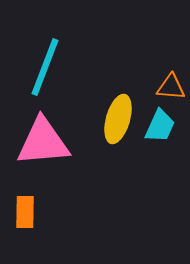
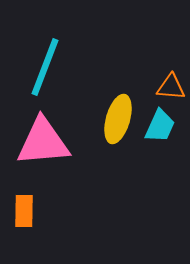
orange rectangle: moved 1 px left, 1 px up
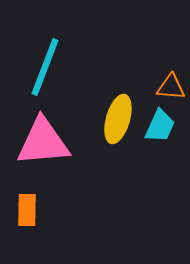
orange rectangle: moved 3 px right, 1 px up
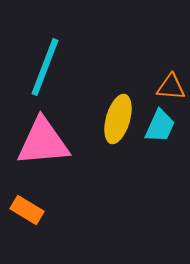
orange rectangle: rotated 60 degrees counterclockwise
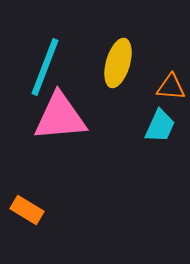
yellow ellipse: moved 56 px up
pink triangle: moved 17 px right, 25 px up
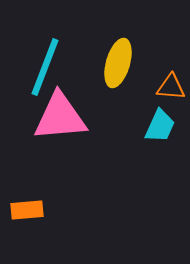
orange rectangle: rotated 36 degrees counterclockwise
